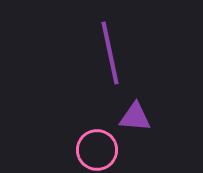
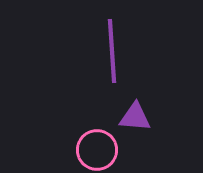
purple line: moved 2 px right, 2 px up; rotated 8 degrees clockwise
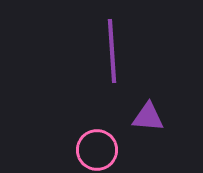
purple triangle: moved 13 px right
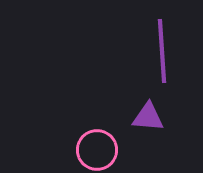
purple line: moved 50 px right
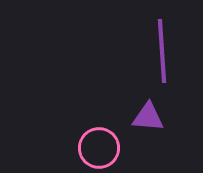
pink circle: moved 2 px right, 2 px up
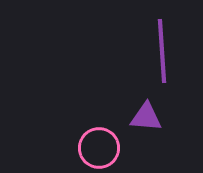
purple triangle: moved 2 px left
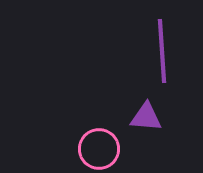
pink circle: moved 1 px down
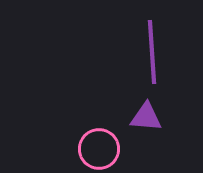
purple line: moved 10 px left, 1 px down
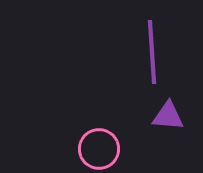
purple triangle: moved 22 px right, 1 px up
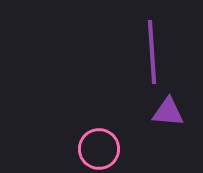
purple triangle: moved 4 px up
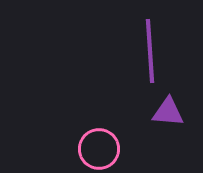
purple line: moved 2 px left, 1 px up
